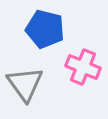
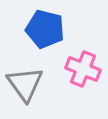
pink cross: moved 2 px down
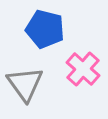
pink cross: rotated 20 degrees clockwise
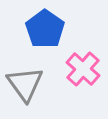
blue pentagon: rotated 21 degrees clockwise
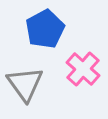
blue pentagon: rotated 9 degrees clockwise
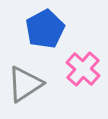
gray triangle: rotated 33 degrees clockwise
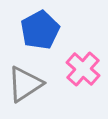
blue pentagon: moved 5 px left, 1 px down
